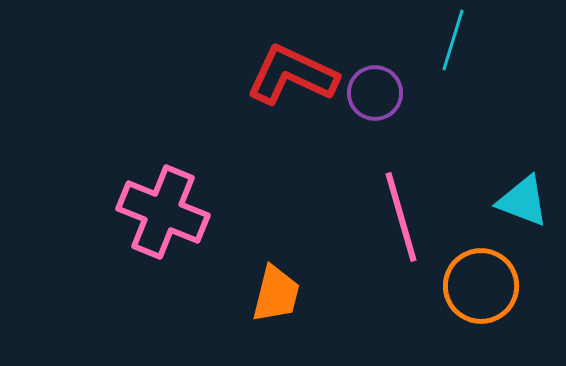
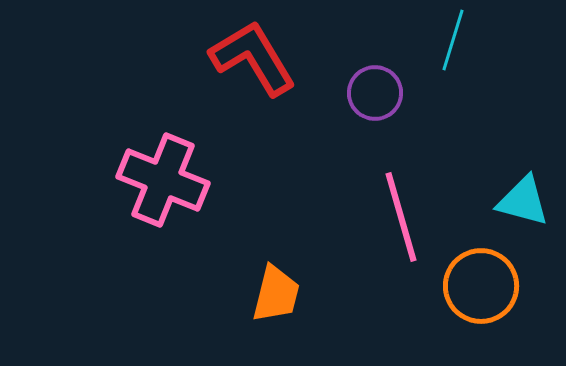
red L-shape: moved 39 px left, 17 px up; rotated 34 degrees clockwise
cyan triangle: rotated 6 degrees counterclockwise
pink cross: moved 32 px up
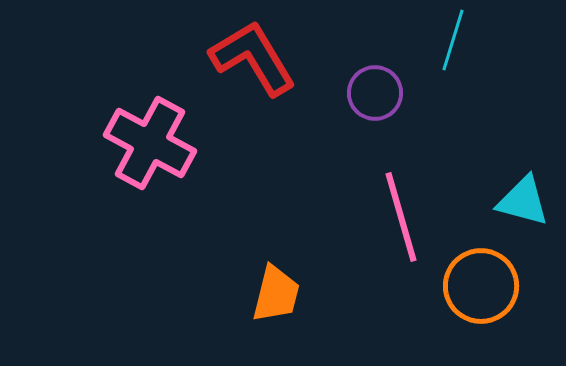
pink cross: moved 13 px left, 37 px up; rotated 6 degrees clockwise
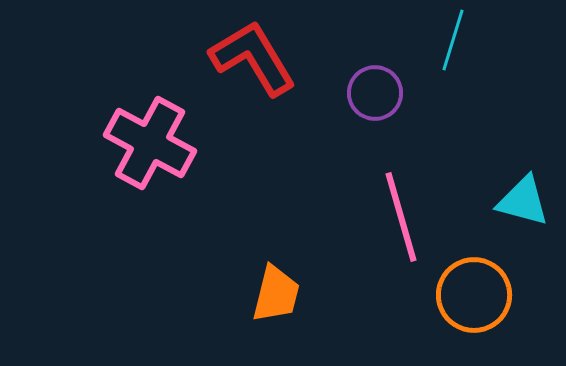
orange circle: moved 7 px left, 9 px down
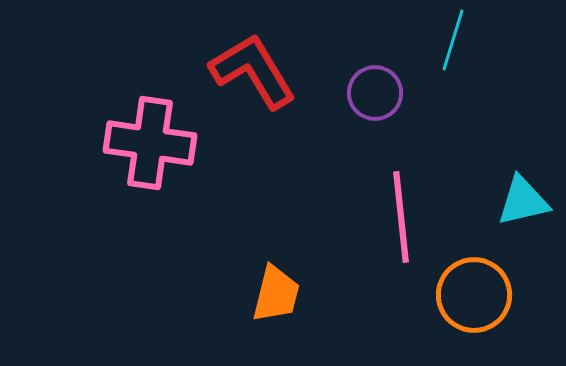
red L-shape: moved 13 px down
pink cross: rotated 20 degrees counterclockwise
cyan triangle: rotated 28 degrees counterclockwise
pink line: rotated 10 degrees clockwise
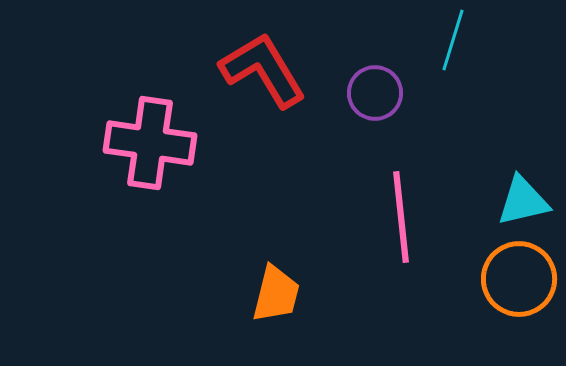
red L-shape: moved 10 px right, 1 px up
orange circle: moved 45 px right, 16 px up
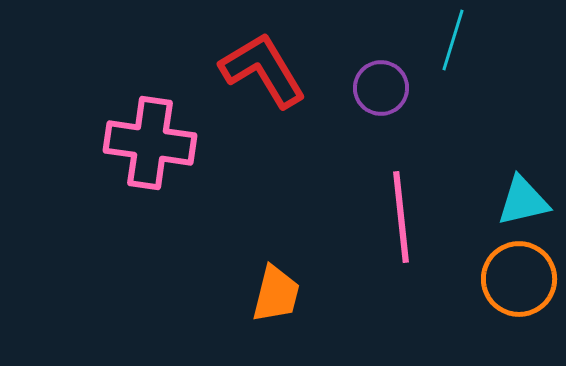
purple circle: moved 6 px right, 5 px up
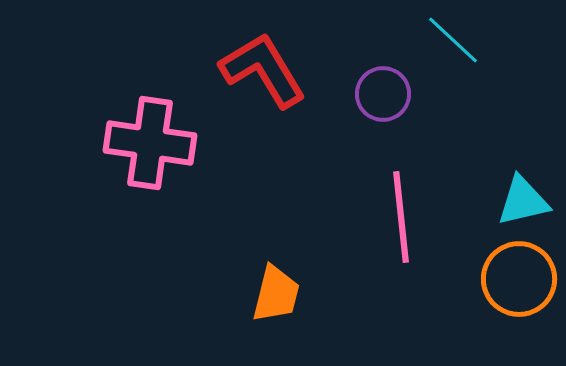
cyan line: rotated 64 degrees counterclockwise
purple circle: moved 2 px right, 6 px down
